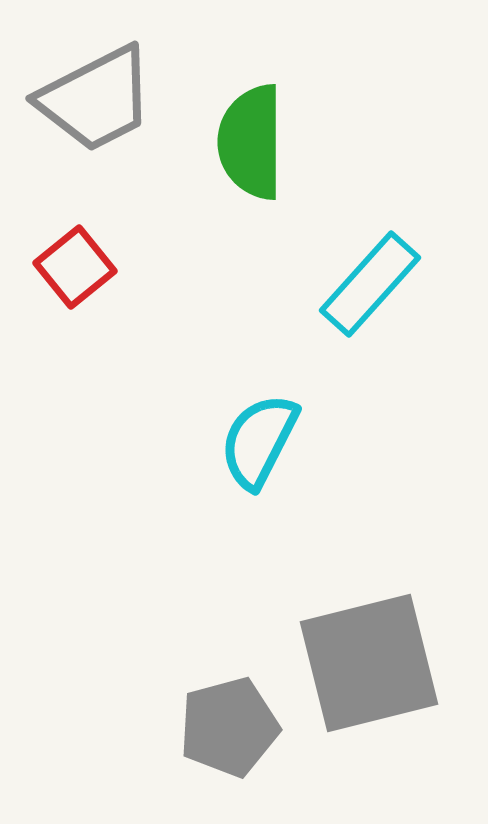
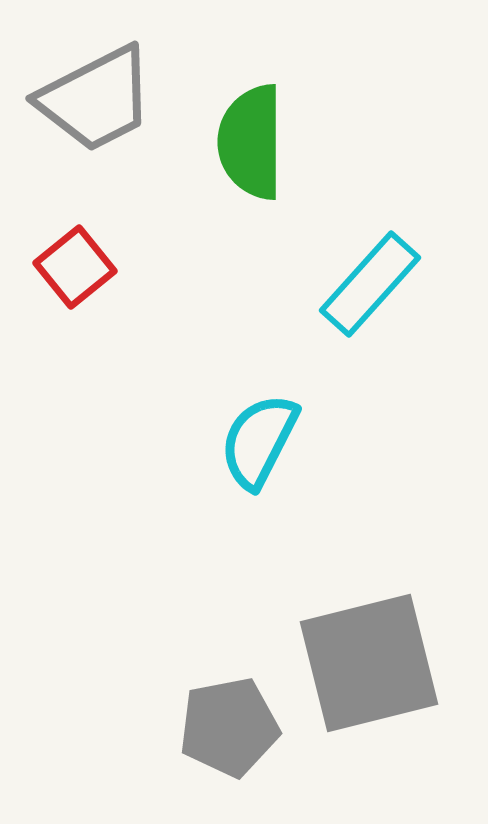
gray pentagon: rotated 4 degrees clockwise
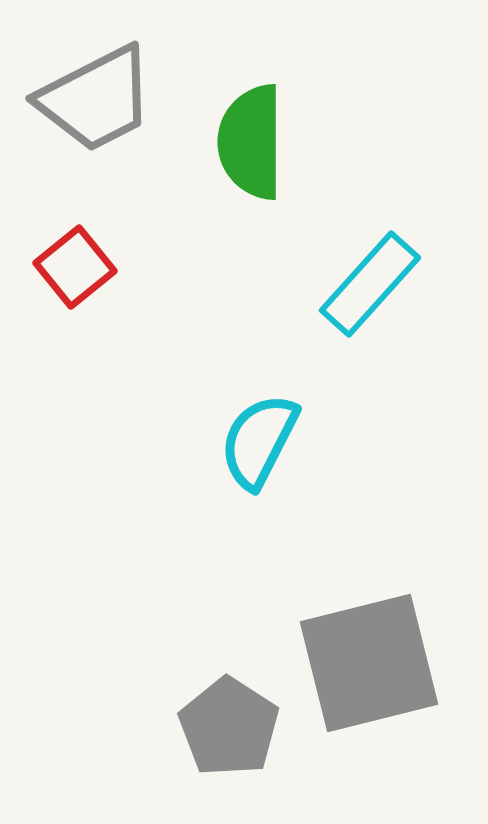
gray pentagon: rotated 28 degrees counterclockwise
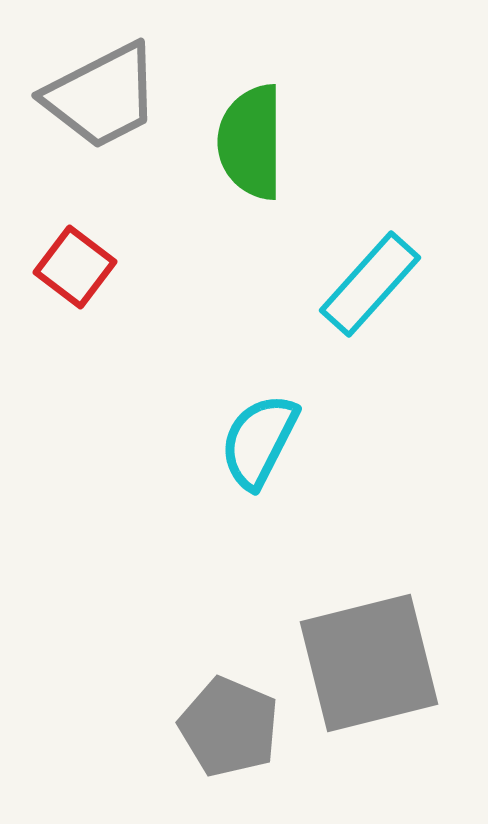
gray trapezoid: moved 6 px right, 3 px up
red square: rotated 14 degrees counterclockwise
gray pentagon: rotated 10 degrees counterclockwise
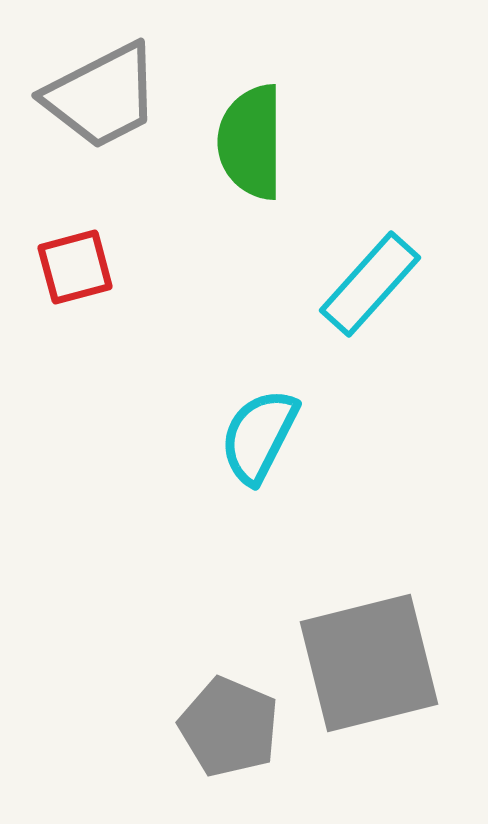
red square: rotated 38 degrees clockwise
cyan semicircle: moved 5 px up
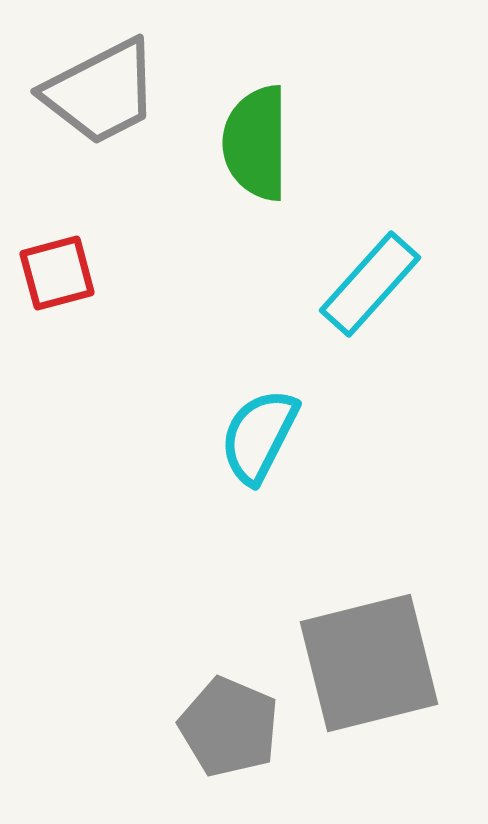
gray trapezoid: moved 1 px left, 4 px up
green semicircle: moved 5 px right, 1 px down
red square: moved 18 px left, 6 px down
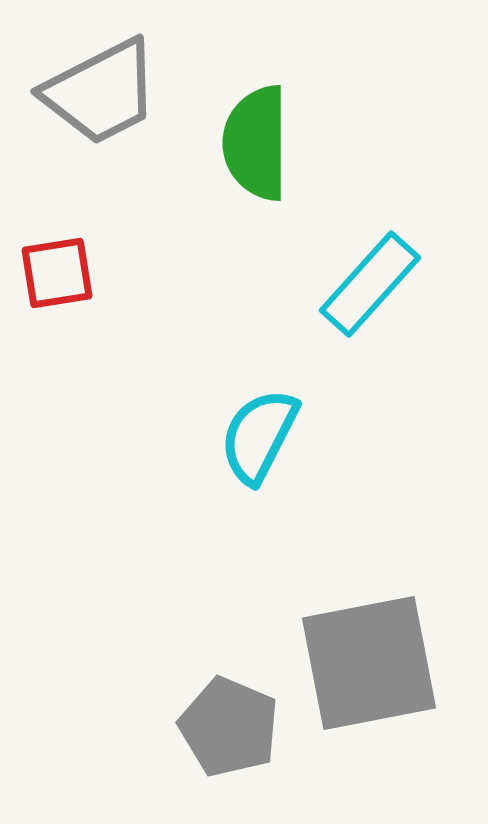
red square: rotated 6 degrees clockwise
gray square: rotated 3 degrees clockwise
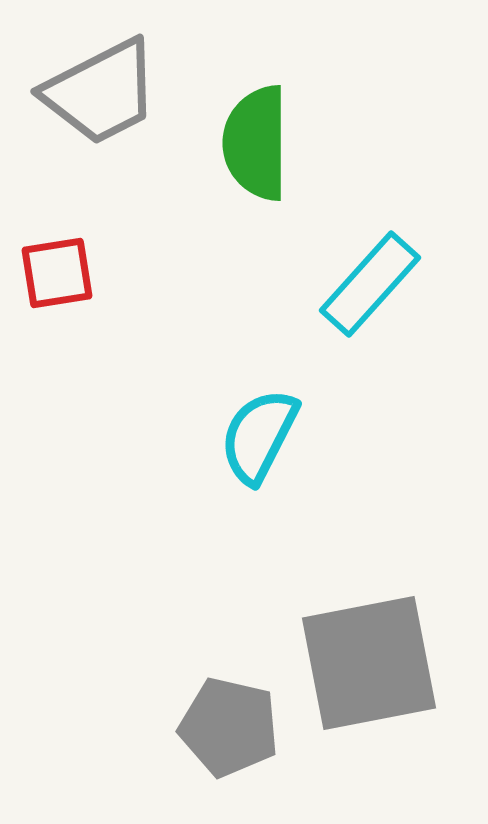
gray pentagon: rotated 10 degrees counterclockwise
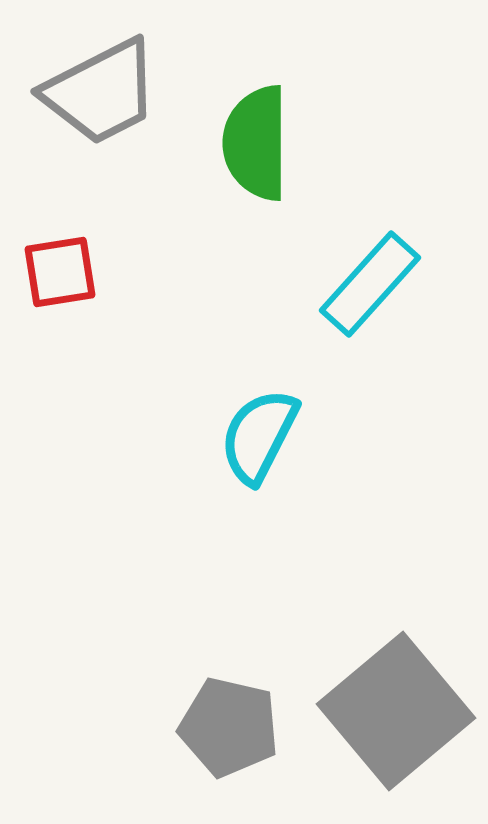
red square: moved 3 px right, 1 px up
gray square: moved 27 px right, 48 px down; rotated 29 degrees counterclockwise
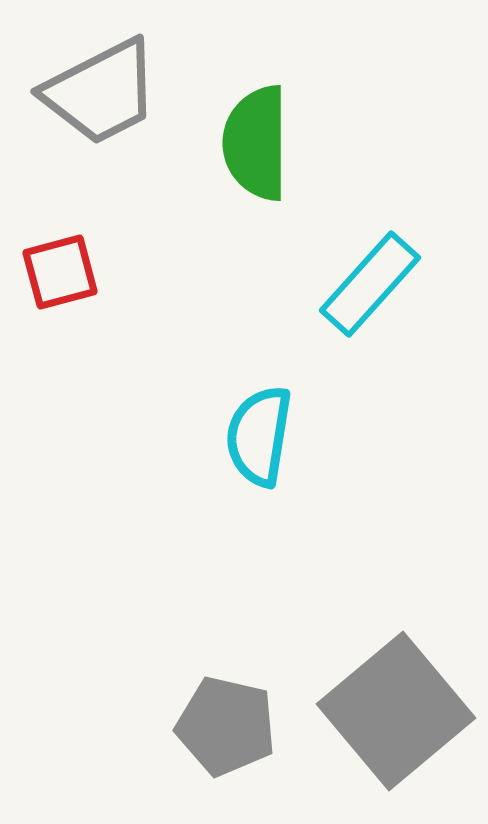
red square: rotated 6 degrees counterclockwise
cyan semicircle: rotated 18 degrees counterclockwise
gray pentagon: moved 3 px left, 1 px up
